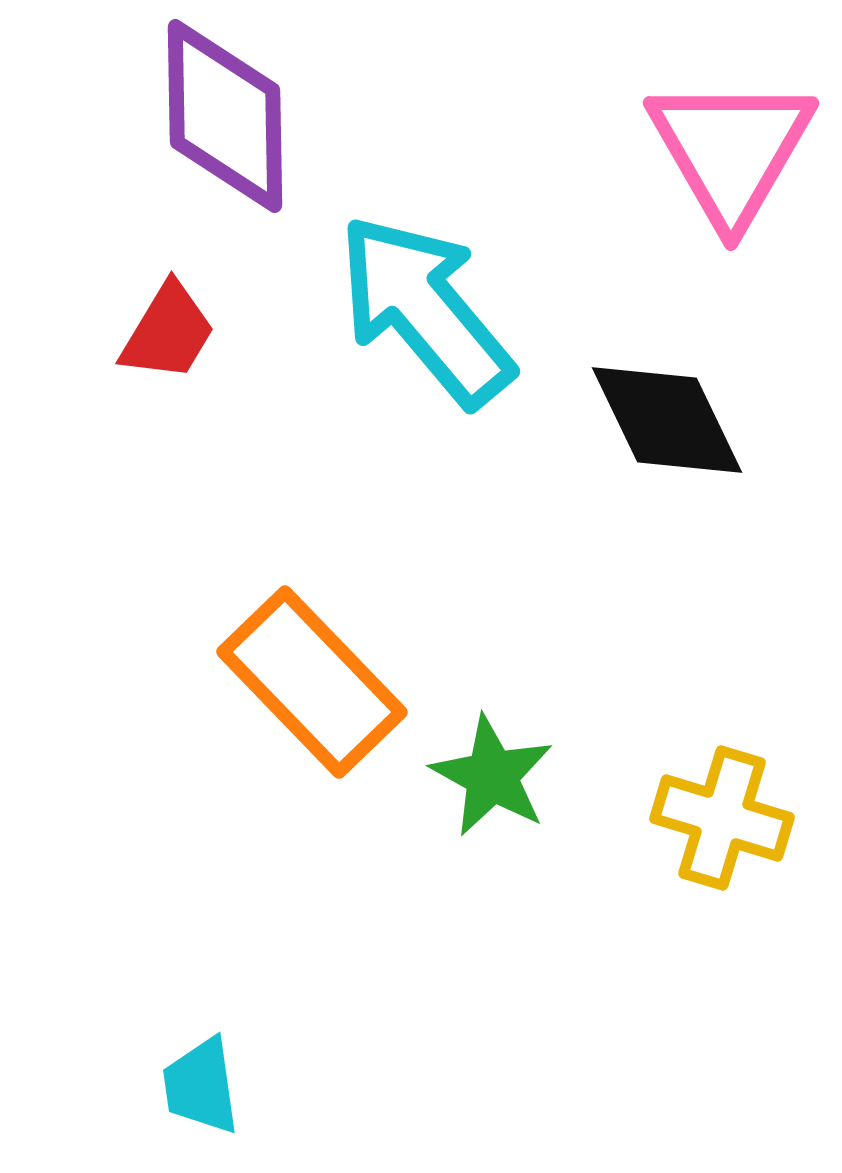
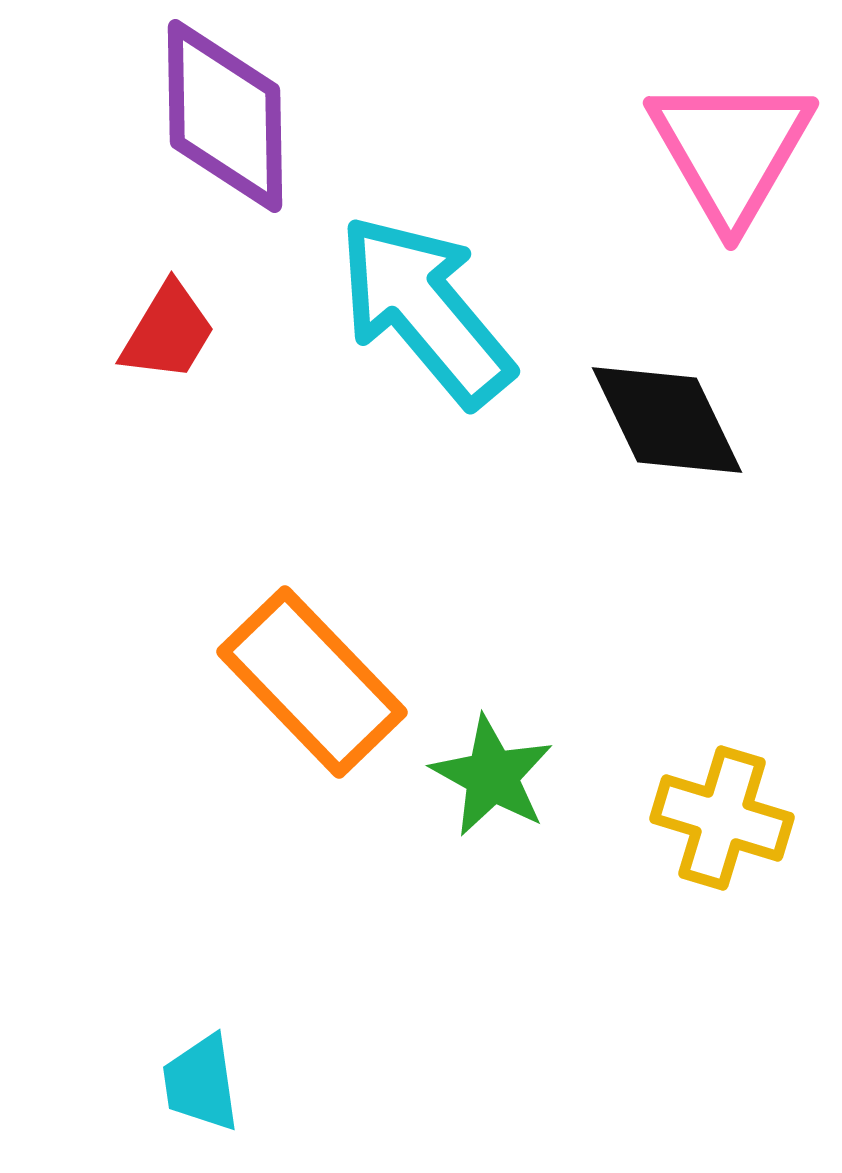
cyan trapezoid: moved 3 px up
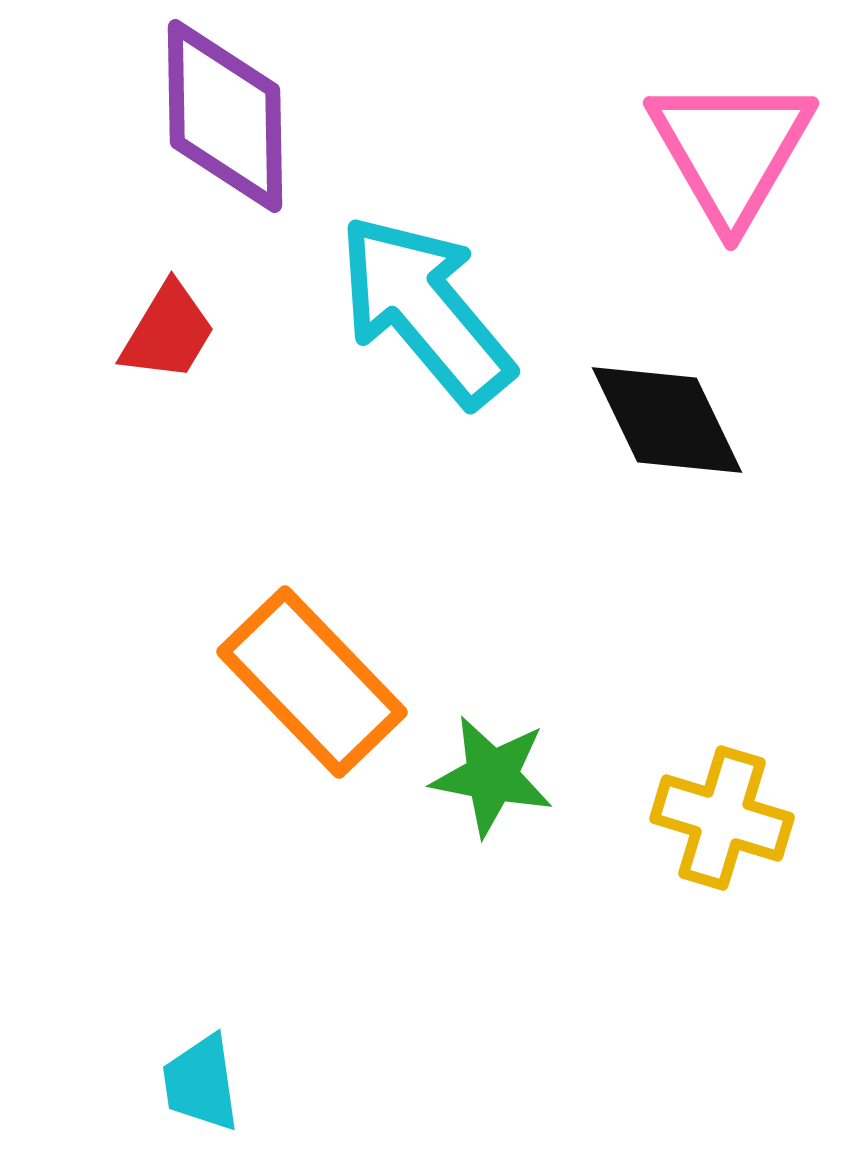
green star: rotated 18 degrees counterclockwise
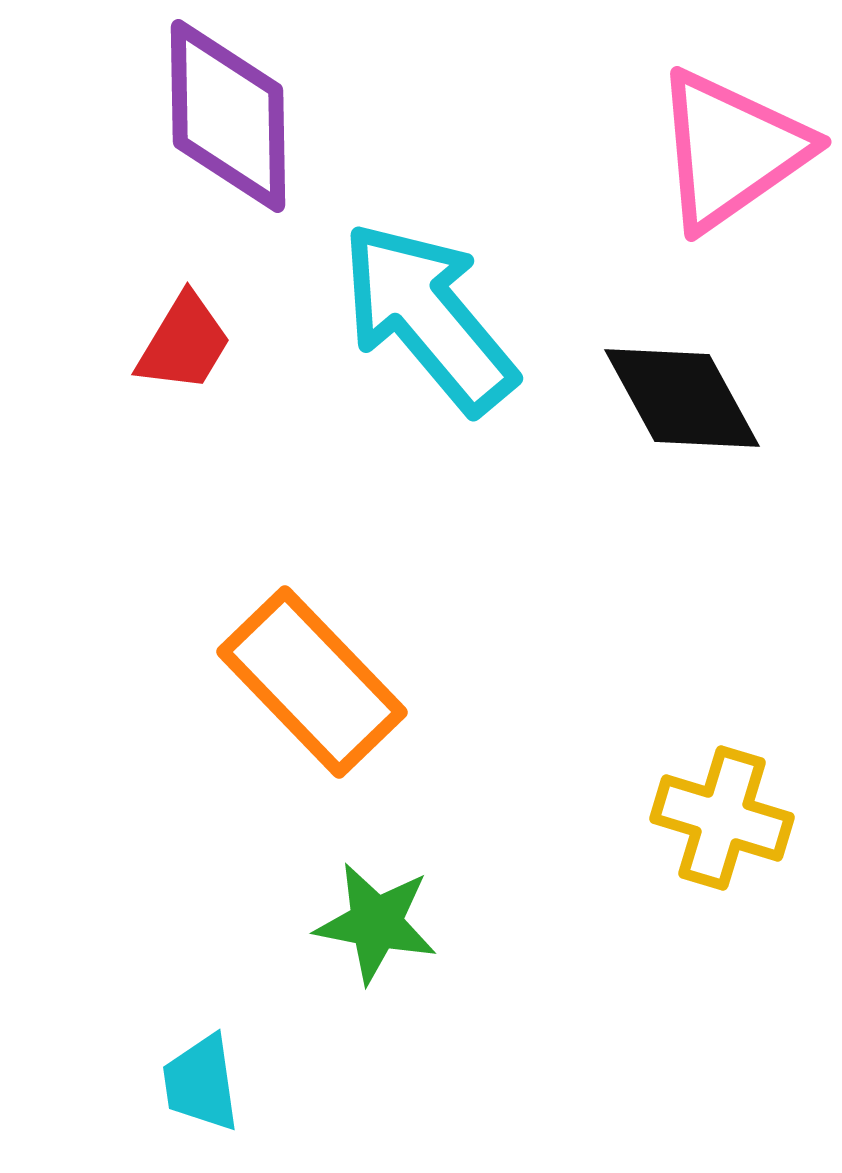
purple diamond: moved 3 px right
pink triangle: rotated 25 degrees clockwise
cyan arrow: moved 3 px right, 7 px down
red trapezoid: moved 16 px right, 11 px down
black diamond: moved 15 px right, 22 px up; rotated 3 degrees counterclockwise
green star: moved 116 px left, 147 px down
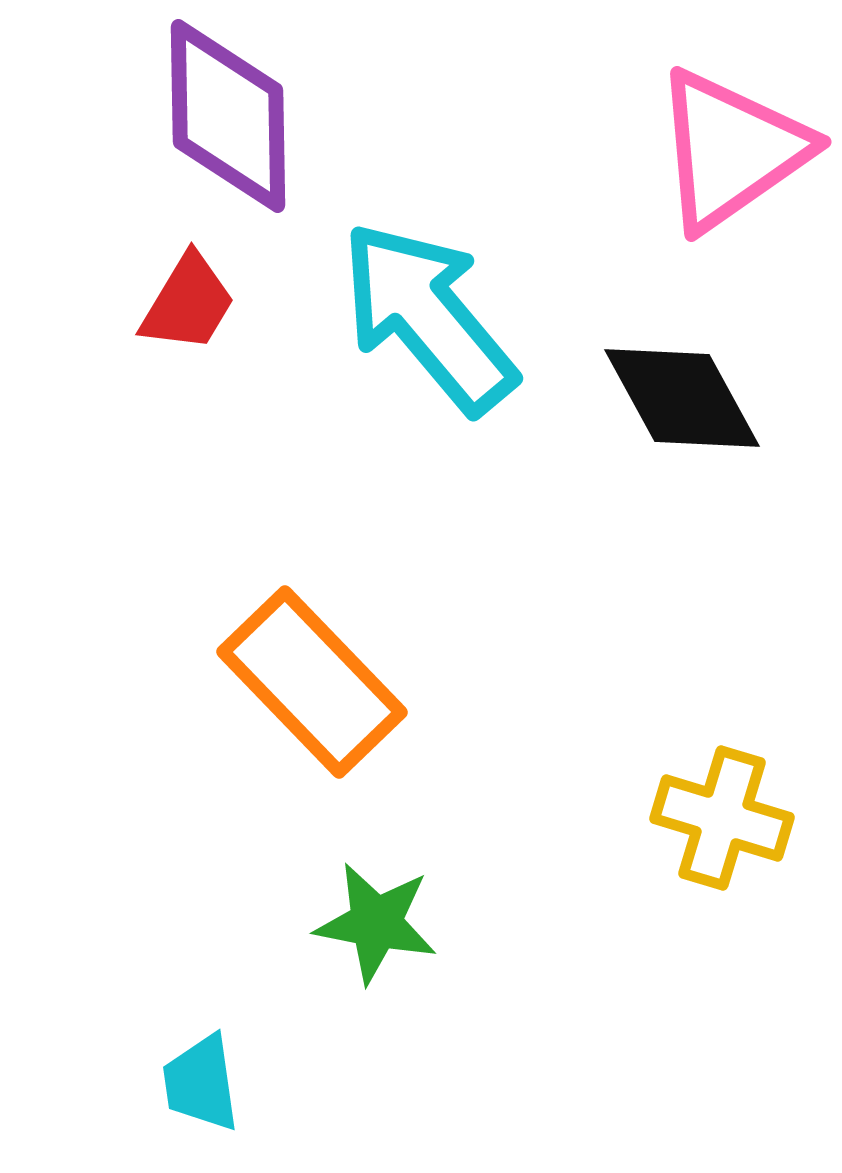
red trapezoid: moved 4 px right, 40 px up
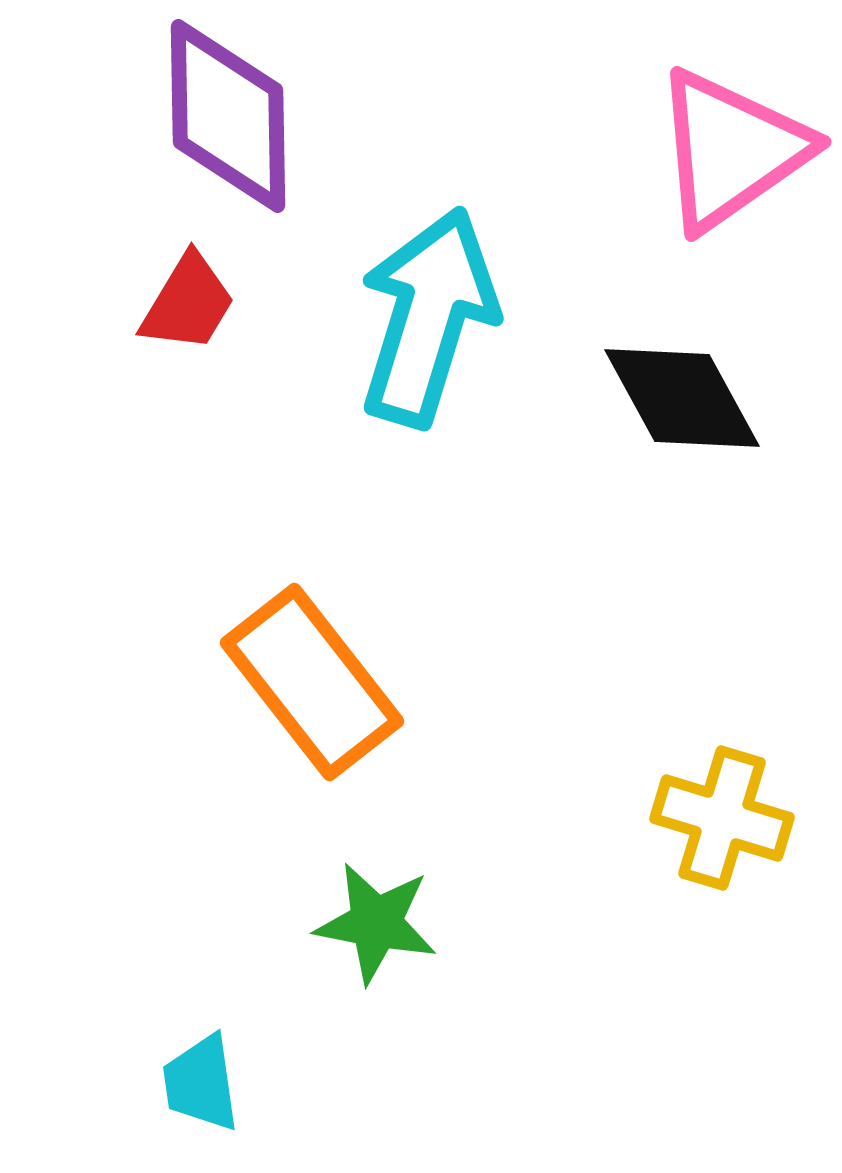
cyan arrow: rotated 57 degrees clockwise
orange rectangle: rotated 6 degrees clockwise
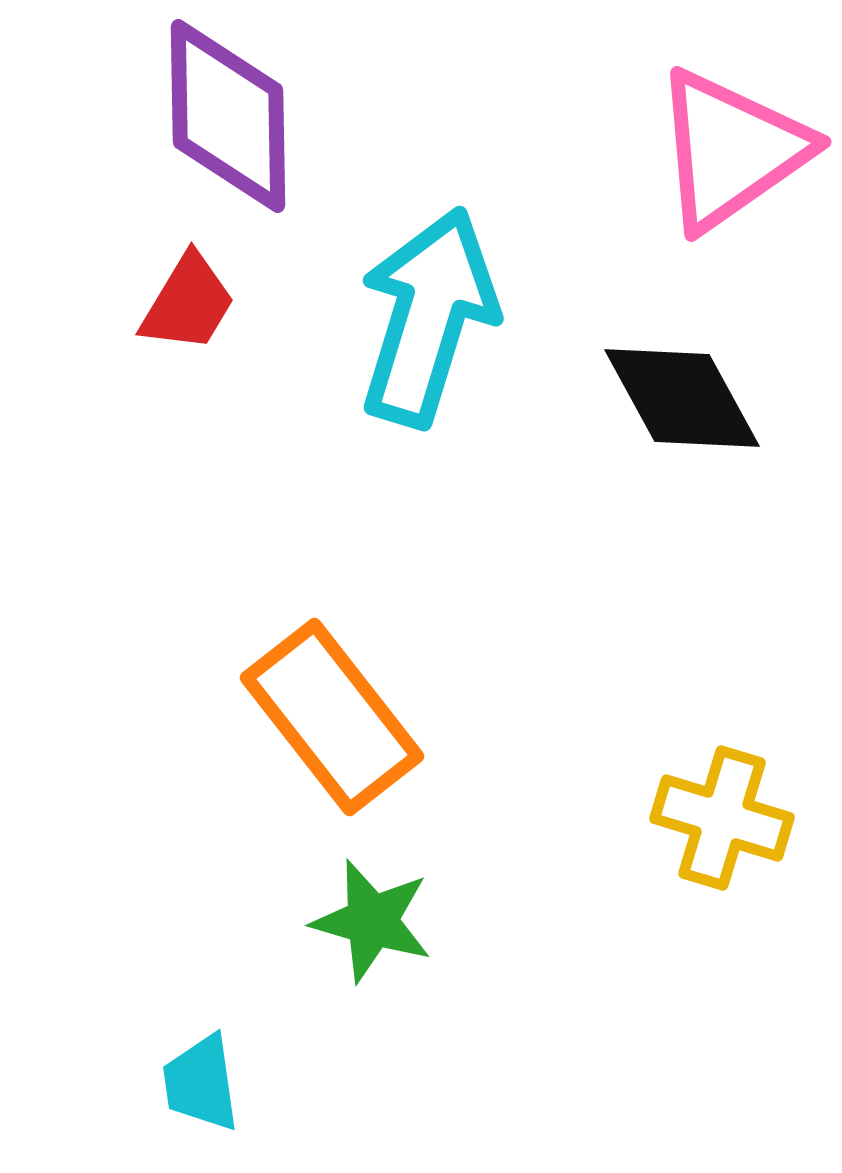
orange rectangle: moved 20 px right, 35 px down
green star: moved 4 px left, 2 px up; rotated 5 degrees clockwise
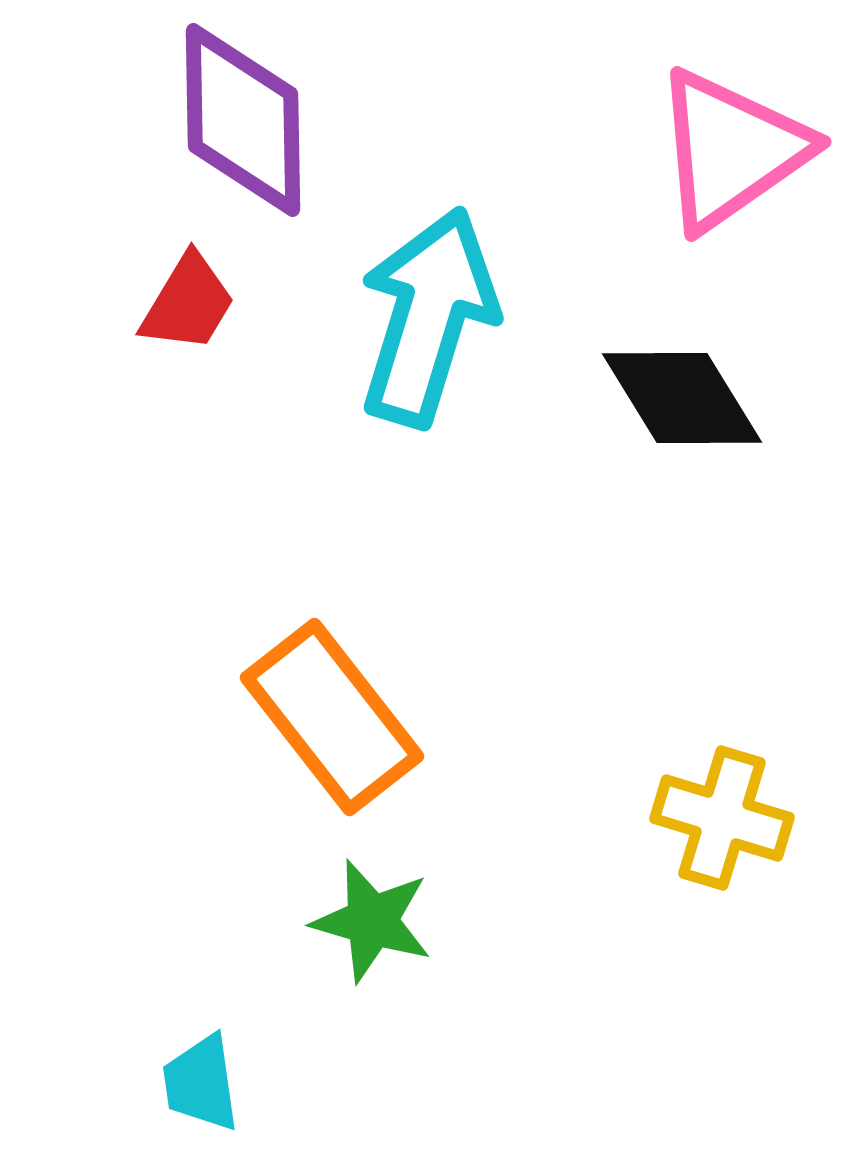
purple diamond: moved 15 px right, 4 px down
black diamond: rotated 3 degrees counterclockwise
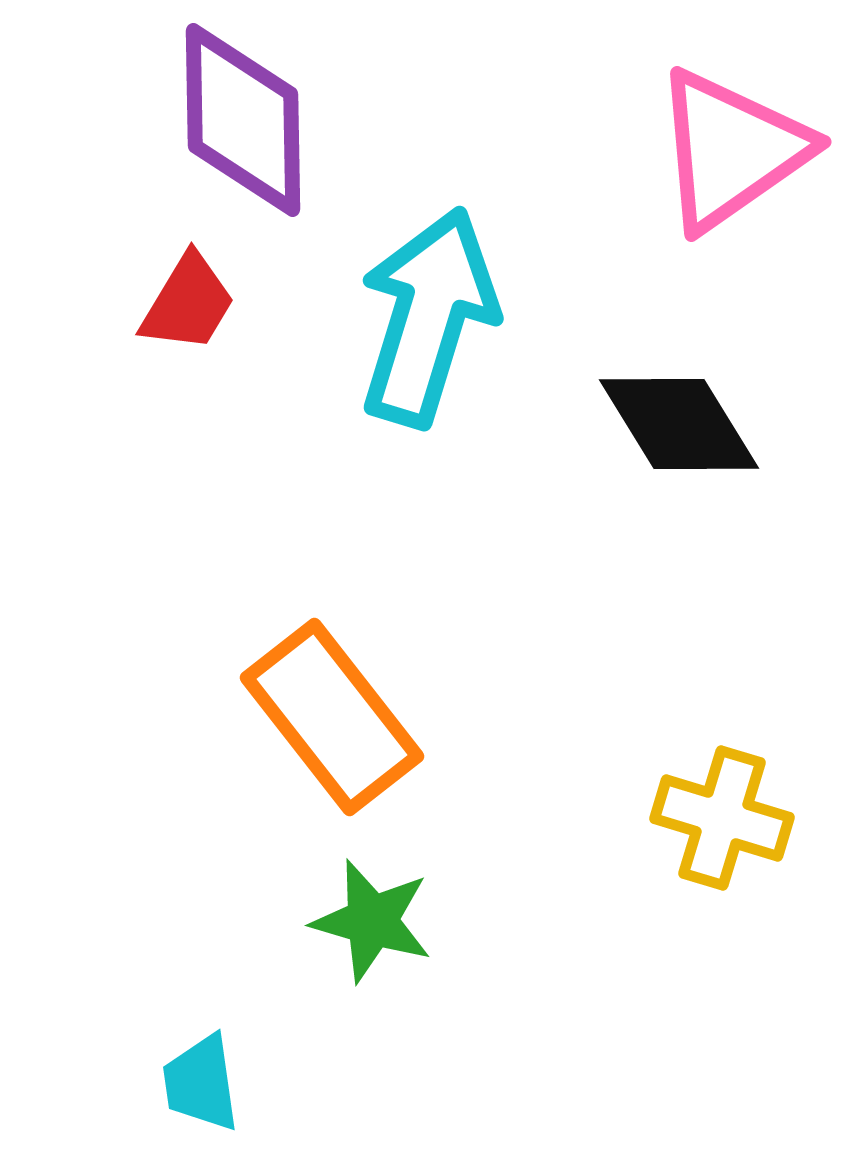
black diamond: moved 3 px left, 26 px down
